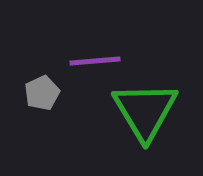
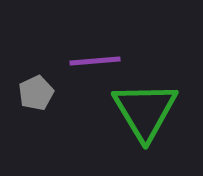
gray pentagon: moved 6 px left
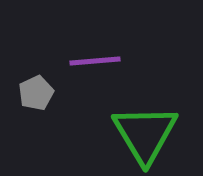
green triangle: moved 23 px down
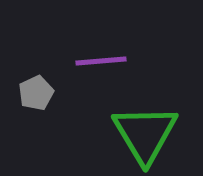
purple line: moved 6 px right
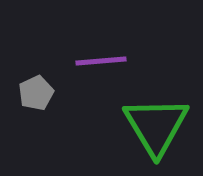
green triangle: moved 11 px right, 8 px up
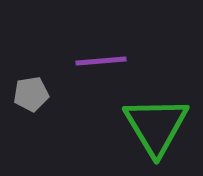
gray pentagon: moved 5 px left, 1 px down; rotated 16 degrees clockwise
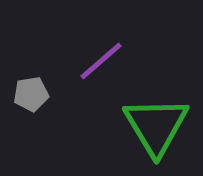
purple line: rotated 36 degrees counterclockwise
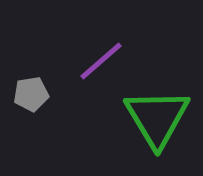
green triangle: moved 1 px right, 8 px up
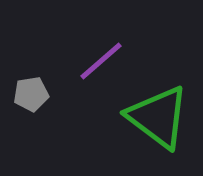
green triangle: moved 1 px right, 1 px up; rotated 22 degrees counterclockwise
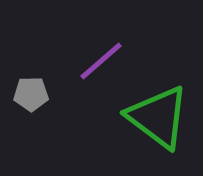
gray pentagon: rotated 8 degrees clockwise
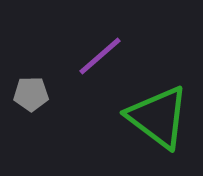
purple line: moved 1 px left, 5 px up
